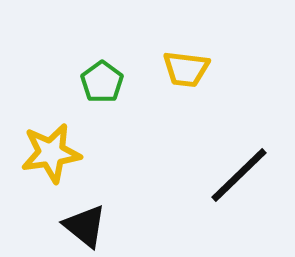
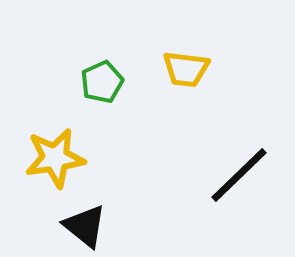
green pentagon: rotated 12 degrees clockwise
yellow star: moved 4 px right, 5 px down
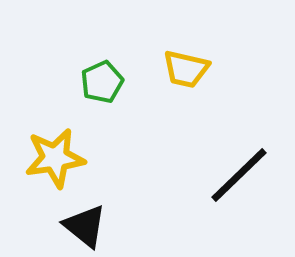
yellow trapezoid: rotated 6 degrees clockwise
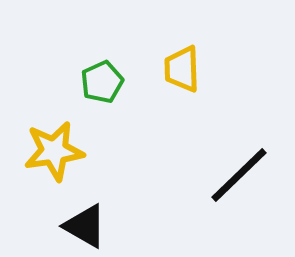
yellow trapezoid: moved 4 px left; rotated 75 degrees clockwise
yellow star: moved 1 px left, 7 px up
black triangle: rotated 9 degrees counterclockwise
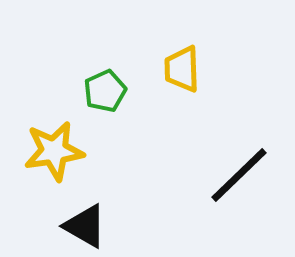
green pentagon: moved 3 px right, 9 px down
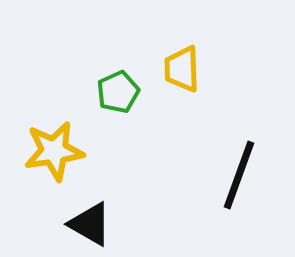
green pentagon: moved 13 px right, 1 px down
black line: rotated 26 degrees counterclockwise
black triangle: moved 5 px right, 2 px up
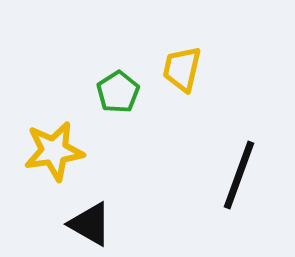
yellow trapezoid: rotated 15 degrees clockwise
green pentagon: rotated 9 degrees counterclockwise
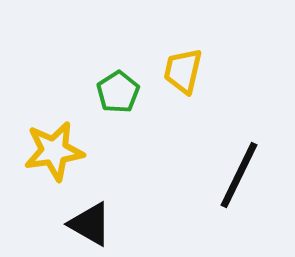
yellow trapezoid: moved 1 px right, 2 px down
black line: rotated 6 degrees clockwise
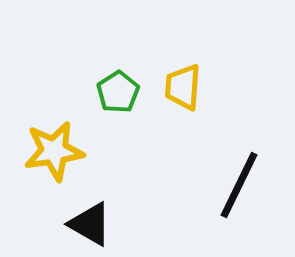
yellow trapezoid: moved 16 px down; rotated 9 degrees counterclockwise
black line: moved 10 px down
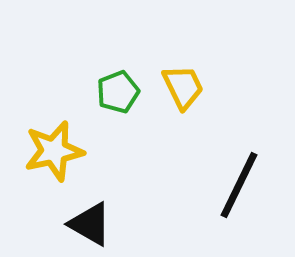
yellow trapezoid: rotated 150 degrees clockwise
green pentagon: rotated 12 degrees clockwise
yellow star: rotated 4 degrees counterclockwise
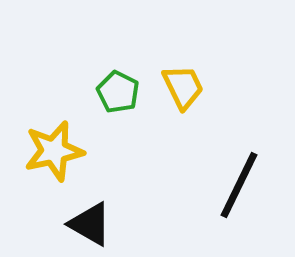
green pentagon: rotated 24 degrees counterclockwise
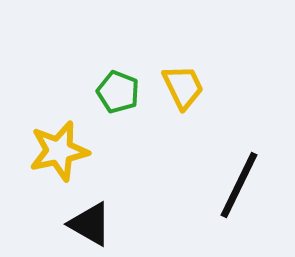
green pentagon: rotated 6 degrees counterclockwise
yellow star: moved 5 px right
